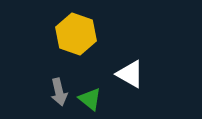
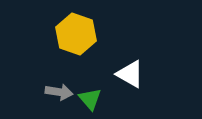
gray arrow: rotated 68 degrees counterclockwise
green triangle: rotated 10 degrees clockwise
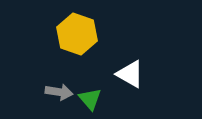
yellow hexagon: moved 1 px right
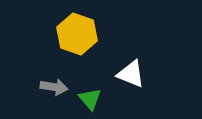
white triangle: moved 1 px right; rotated 8 degrees counterclockwise
gray arrow: moved 5 px left, 5 px up
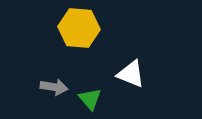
yellow hexagon: moved 2 px right, 6 px up; rotated 15 degrees counterclockwise
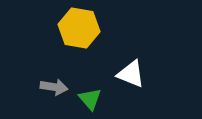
yellow hexagon: rotated 6 degrees clockwise
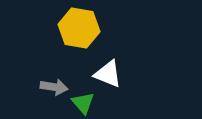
white triangle: moved 23 px left
green triangle: moved 7 px left, 4 px down
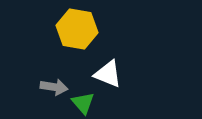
yellow hexagon: moved 2 px left, 1 px down
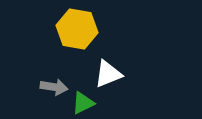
white triangle: rotated 44 degrees counterclockwise
green triangle: rotated 45 degrees clockwise
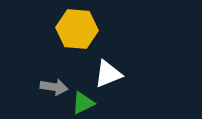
yellow hexagon: rotated 6 degrees counterclockwise
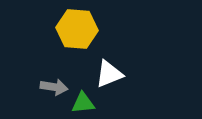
white triangle: moved 1 px right
green triangle: rotated 20 degrees clockwise
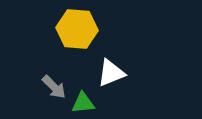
white triangle: moved 2 px right, 1 px up
gray arrow: rotated 36 degrees clockwise
